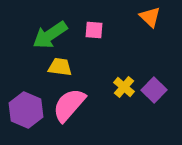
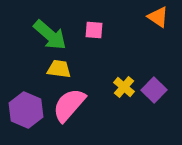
orange triangle: moved 8 px right; rotated 10 degrees counterclockwise
green arrow: rotated 105 degrees counterclockwise
yellow trapezoid: moved 1 px left, 2 px down
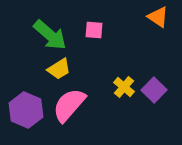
yellow trapezoid: rotated 140 degrees clockwise
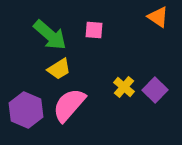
purple square: moved 1 px right
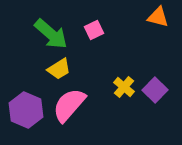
orange triangle: rotated 20 degrees counterclockwise
pink square: rotated 30 degrees counterclockwise
green arrow: moved 1 px right, 1 px up
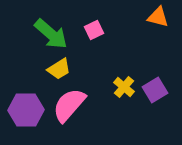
purple square: rotated 15 degrees clockwise
purple hexagon: rotated 24 degrees counterclockwise
